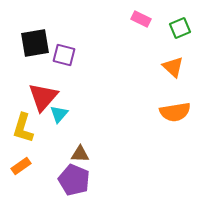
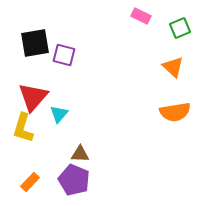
pink rectangle: moved 3 px up
red triangle: moved 10 px left
orange rectangle: moved 9 px right, 16 px down; rotated 12 degrees counterclockwise
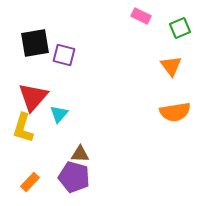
orange triangle: moved 2 px left, 1 px up; rotated 10 degrees clockwise
purple pentagon: moved 3 px up; rotated 8 degrees counterclockwise
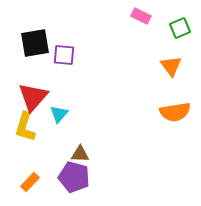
purple square: rotated 10 degrees counterclockwise
yellow L-shape: moved 2 px right, 1 px up
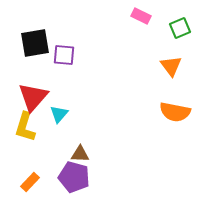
orange semicircle: rotated 20 degrees clockwise
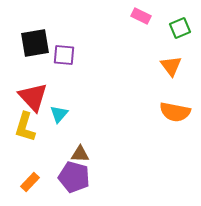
red triangle: rotated 24 degrees counterclockwise
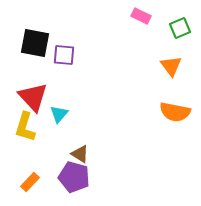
black square: rotated 20 degrees clockwise
brown triangle: rotated 30 degrees clockwise
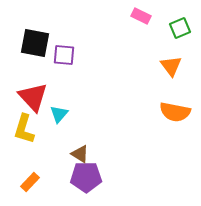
yellow L-shape: moved 1 px left, 2 px down
purple pentagon: moved 12 px right; rotated 16 degrees counterclockwise
